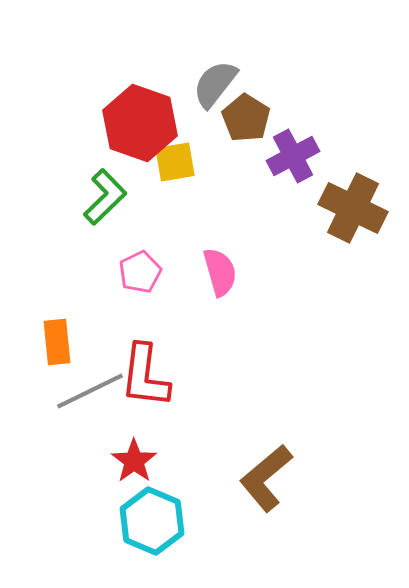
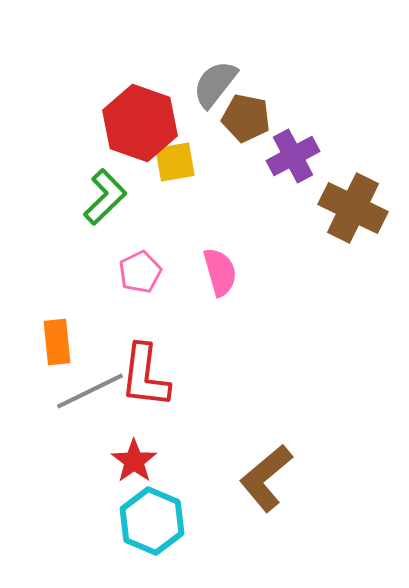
brown pentagon: rotated 21 degrees counterclockwise
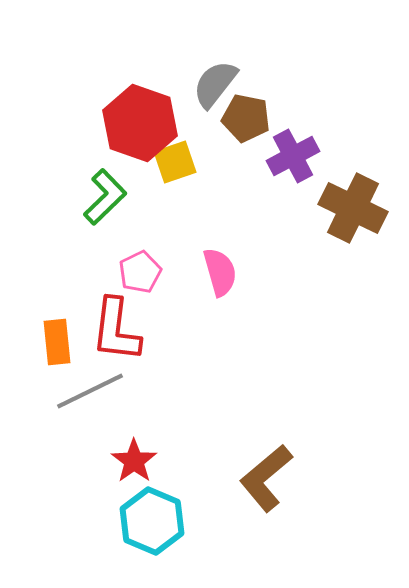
yellow square: rotated 9 degrees counterclockwise
red L-shape: moved 29 px left, 46 px up
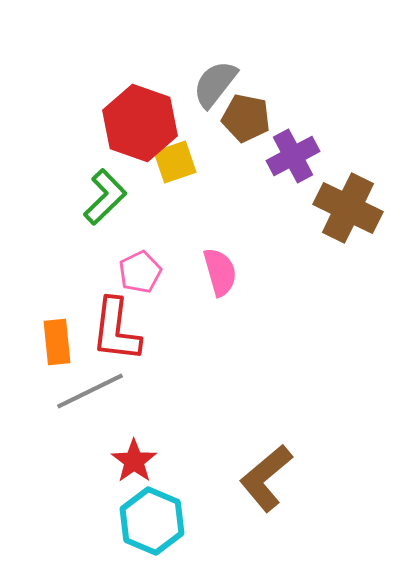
brown cross: moved 5 px left
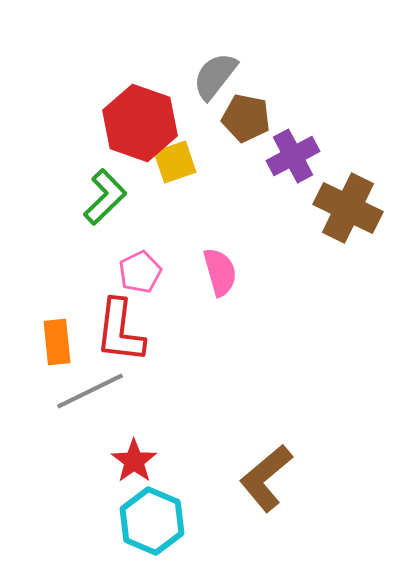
gray semicircle: moved 8 px up
red L-shape: moved 4 px right, 1 px down
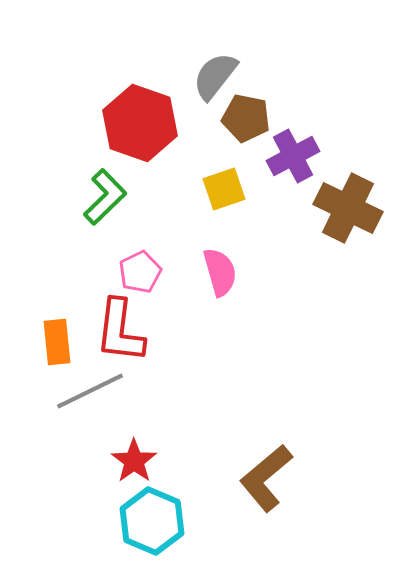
yellow square: moved 49 px right, 27 px down
